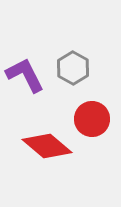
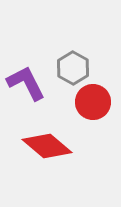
purple L-shape: moved 1 px right, 8 px down
red circle: moved 1 px right, 17 px up
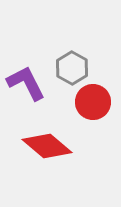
gray hexagon: moved 1 px left
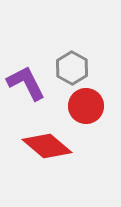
red circle: moved 7 px left, 4 px down
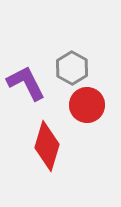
red circle: moved 1 px right, 1 px up
red diamond: rotated 66 degrees clockwise
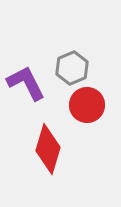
gray hexagon: rotated 8 degrees clockwise
red diamond: moved 1 px right, 3 px down
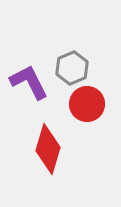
purple L-shape: moved 3 px right, 1 px up
red circle: moved 1 px up
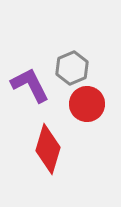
purple L-shape: moved 1 px right, 3 px down
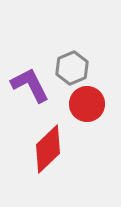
red diamond: rotated 30 degrees clockwise
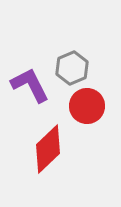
red circle: moved 2 px down
